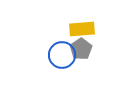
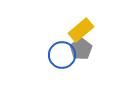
yellow rectangle: moved 1 px left, 1 px down; rotated 35 degrees counterclockwise
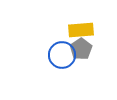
yellow rectangle: rotated 35 degrees clockwise
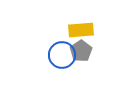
gray pentagon: moved 2 px down
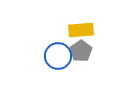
blue circle: moved 4 px left, 1 px down
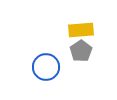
blue circle: moved 12 px left, 11 px down
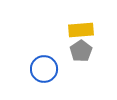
blue circle: moved 2 px left, 2 px down
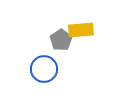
gray pentagon: moved 20 px left, 11 px up
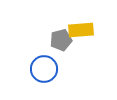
gray pentagon: rotated 20 degrees clockwise
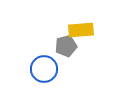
gray pentagon: moved 5 px right, 6 px down
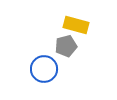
yellow rectangle: moved 5 px left, 5 px up; rotated 20 degrees clockwise
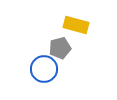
gray pentagon: moved 6 px left, 2 px down
